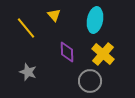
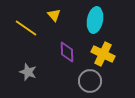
yellow line: rotated 15 degrees counterclockwise
yellow cross: rotated 15 degrees counterclockwise
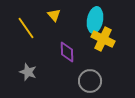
yellow line: rotated 20 degrees clockwise
yellow cross: moved 15 px up
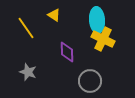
yellow triangle: rotated 16 degrees counterclockwise
cyan ellipse: moved 2 px right; rotated 15 degrees counterclockwise
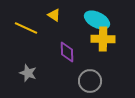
cyan ellipse: rotated 60 degrees counterclockwise
yellow line: rotated 30 degrees counterclockwise
yellow cross: rotated 25 degrees counterclockwise
gray star: moved 1 px down
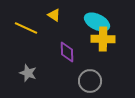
cyan ellipse: moved 2 px down
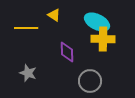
yellow line: rotated 25 degrees counterclockwise
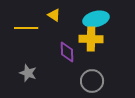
cyan ellipse: moved 1 px left, 3 px up; rotated 40 degrees counterclockwise
yellow cross: moved 12 px left
gray circle: moved 2 px right
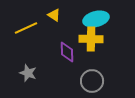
yellow line: rotated 25 degrees counterclockwise
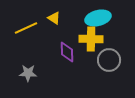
yellow triangle: moved 3 px down
cyan ellipse: moved 2 px right, 1 px up
gray star: rotated 18 degrees counterclockwise
gray circle: moved 17 px right, 21 px up
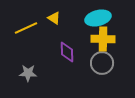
yellow cross: moved 12 px right
gray circle: moved 7 px left, 3 px down
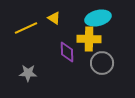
yellow cross: moved 14 px left
